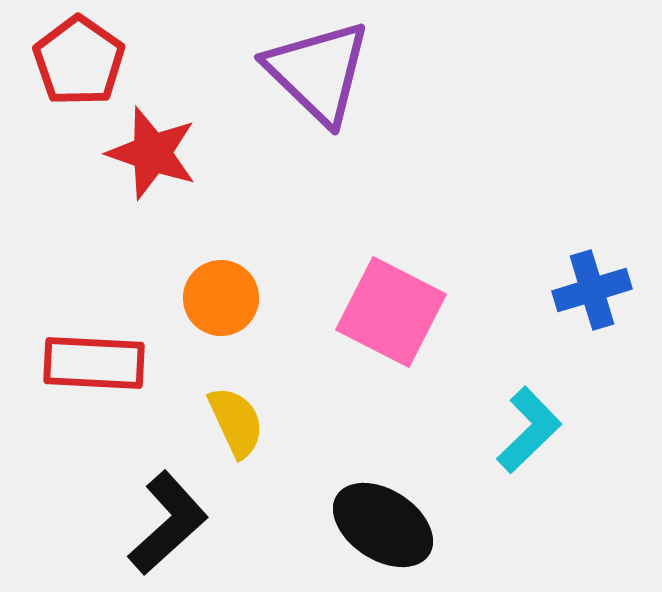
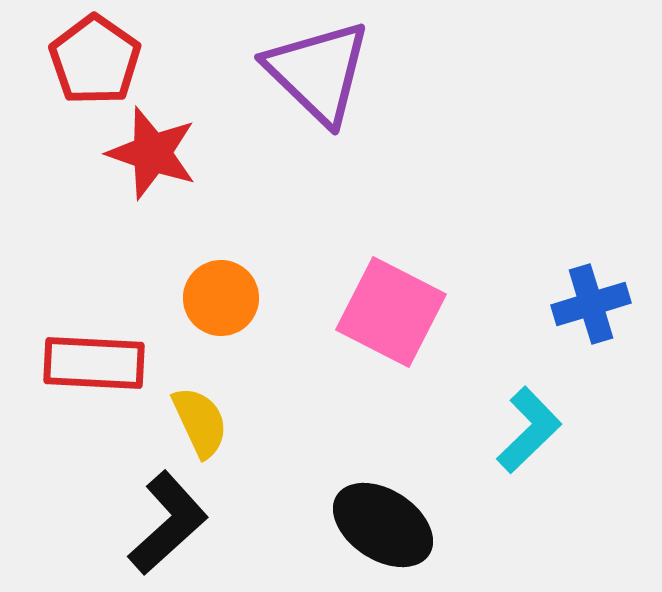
red pentagon: moved 16 px right, 1 px up
blue cross: moved 1 px left, 14 px down
yellow semicircle: moved 36 px left
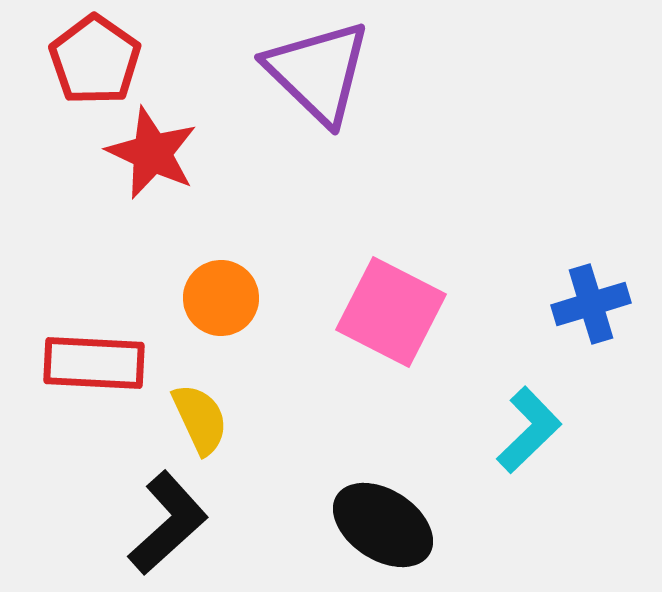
red star: rotated 6 degrees clockwise
yellow semicircle: moved 3 px up
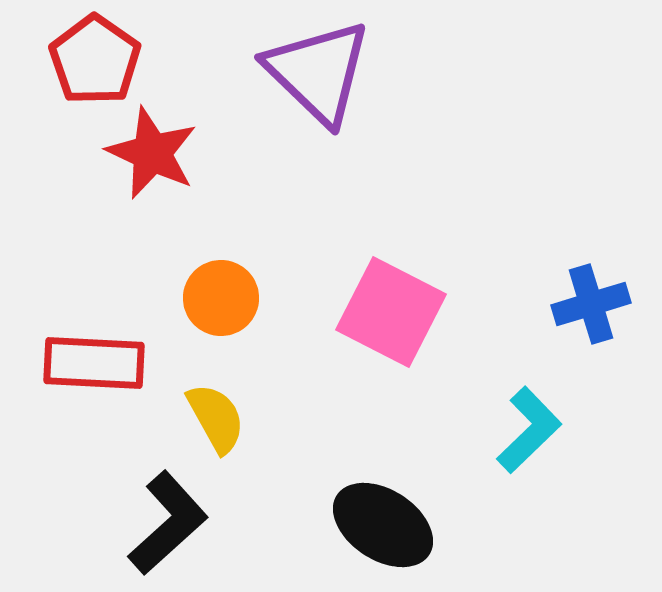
yellow semicircle: moved 16 px right, 1 px up; rotated 4 degrees counterclockwise
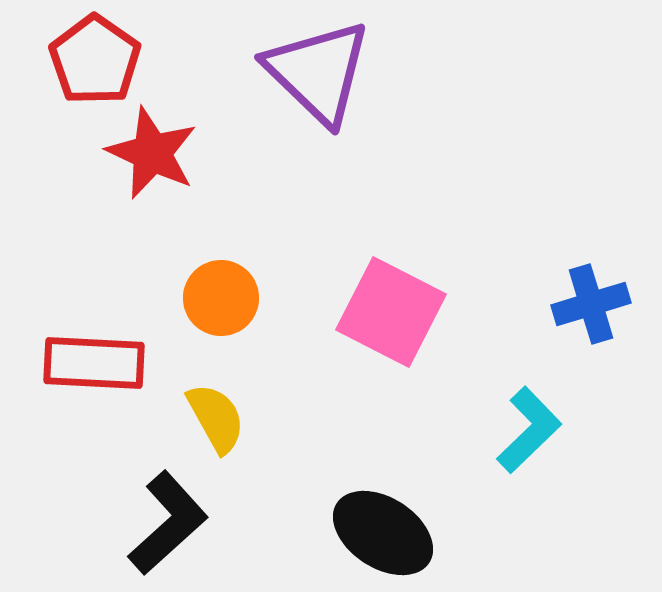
black ellipse: moved 8 px down
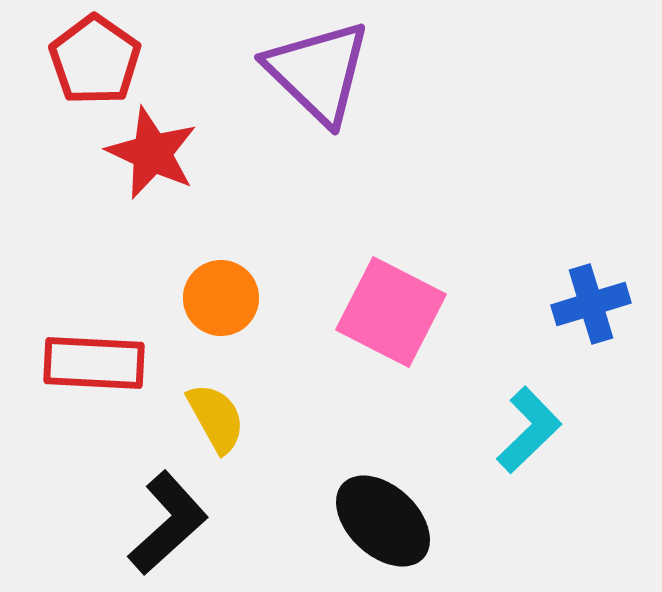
black ellipse: moved 12 px up; rotated 10 degrees clockwise
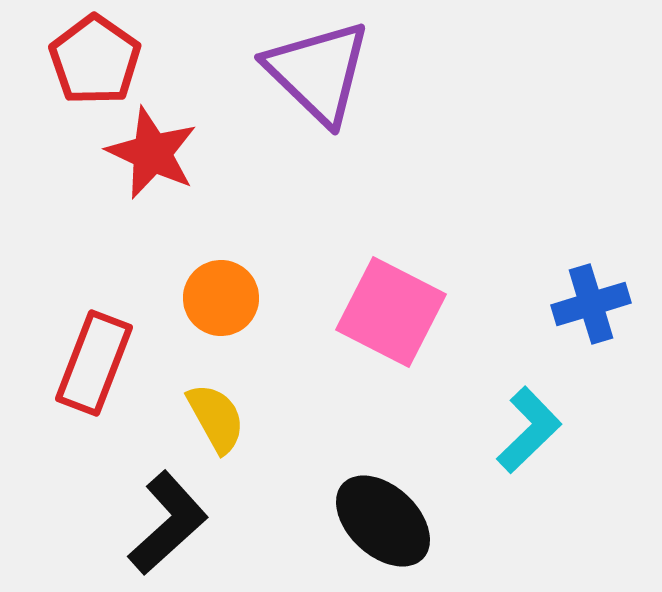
red rectangle: rotated 72 degrees counterclockwise
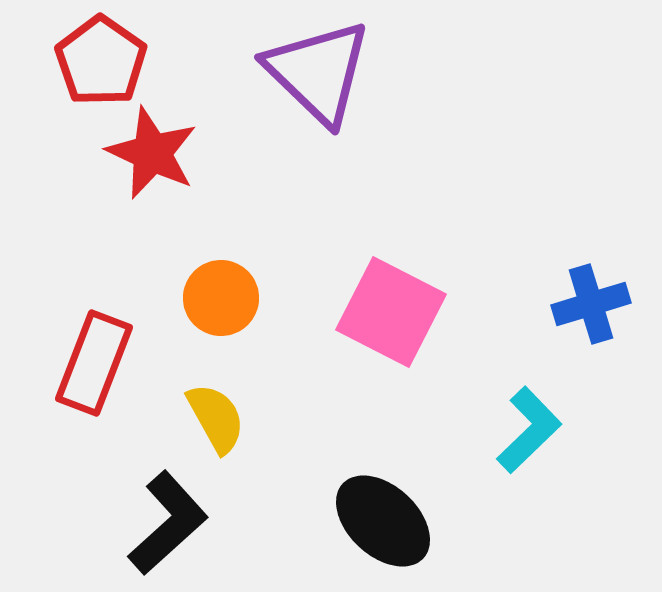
red pentagon: moved 6 px right, 1 px down
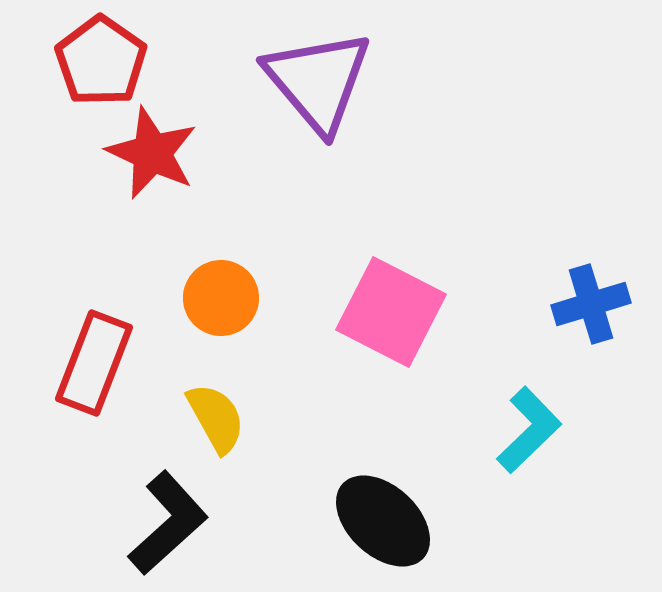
purple triangle: moved 9 px down; rotated 6 degrees clockwise
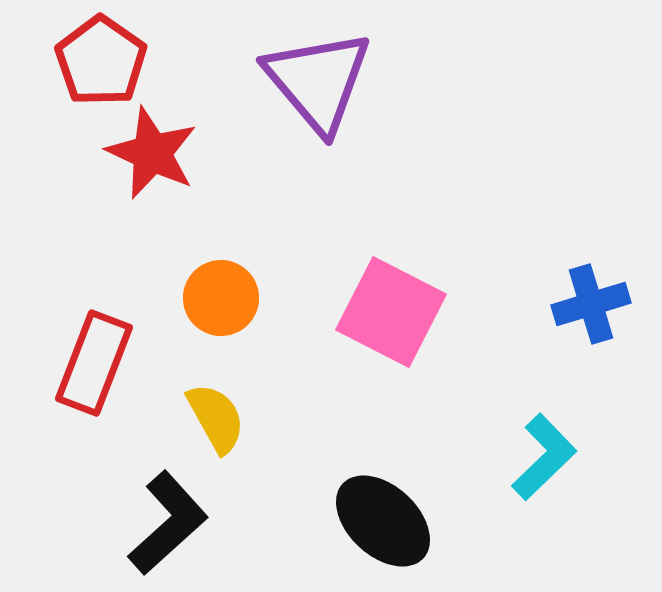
cyan L-shape: moved 15 px right, 27 px down
